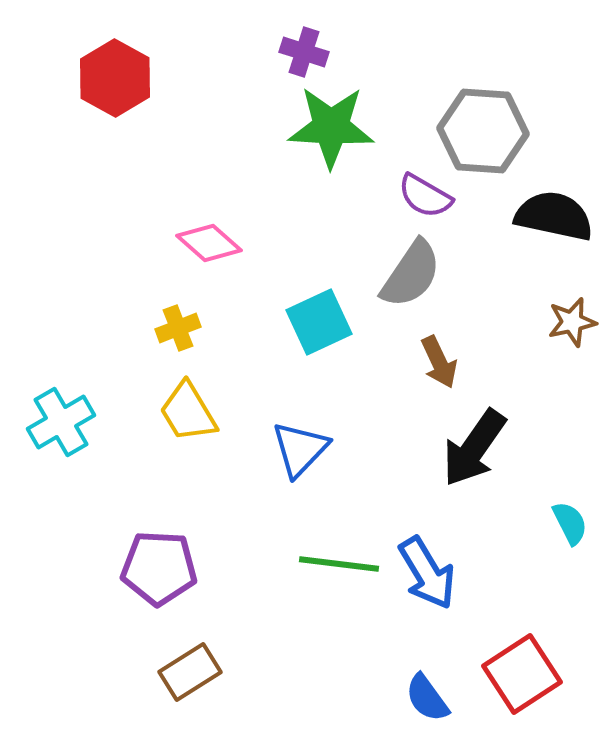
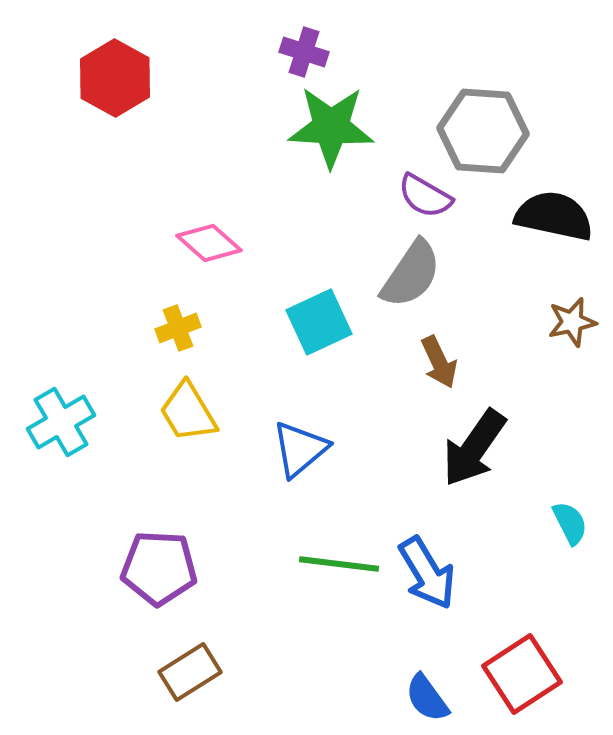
blue triangle: rotated 6 degrees clockwise
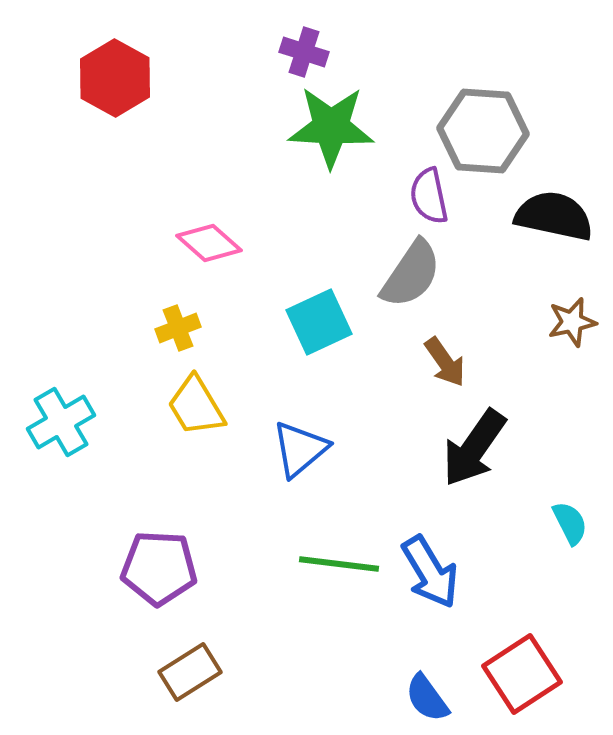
purple semicircle: moved 4 px right; rotated 48 degrees clockwise
brown arrow: moved 6 px right; rotated 10 degrees counterclockwise
yellow trapezoid: moved 8 px right, 6 px up
blue arrow: moved 3 px right, 1 px up
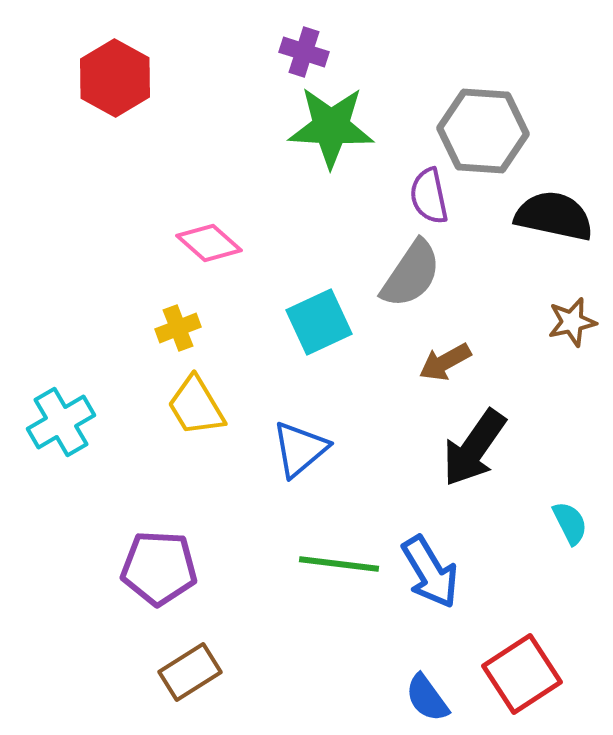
brown arrow: rotated 96 degrees clockwise
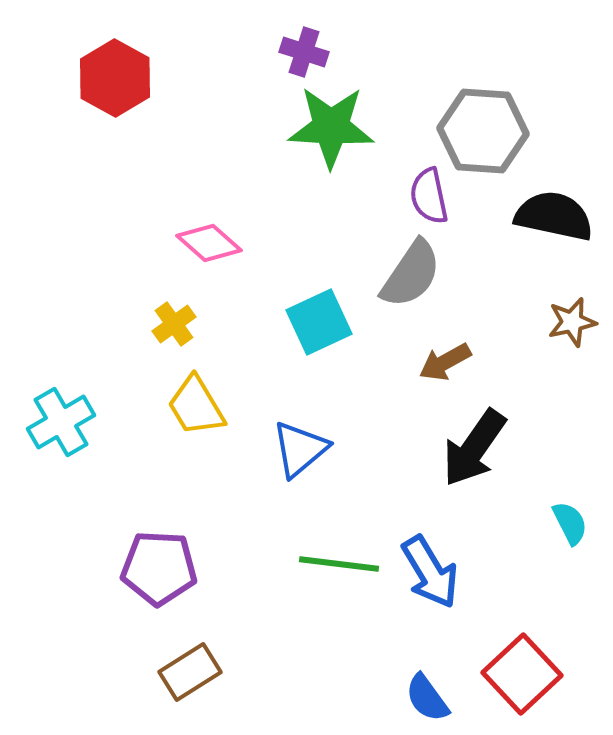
yellow cross: moved 4 px left, 4 px up; rotated 15 degrees counterclockwise
red square: rotated 10 degrees counterclockwise
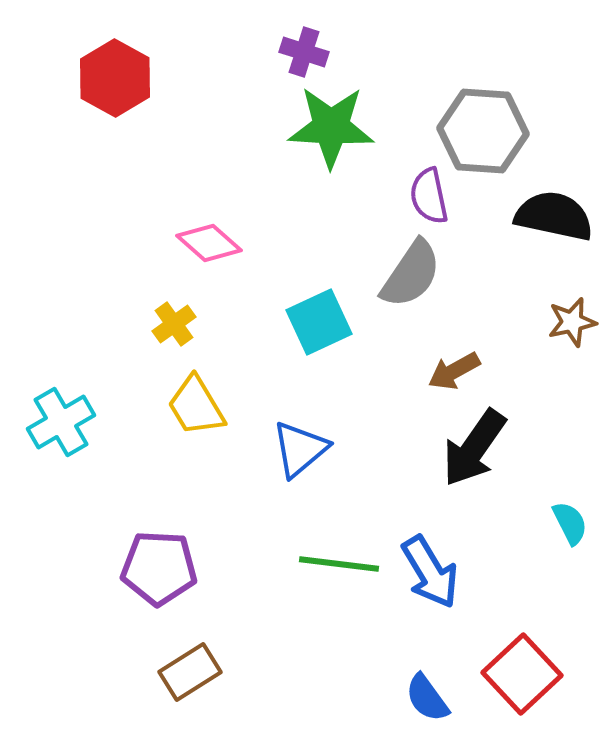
brown arrow: moved 9 px right, 9 px down
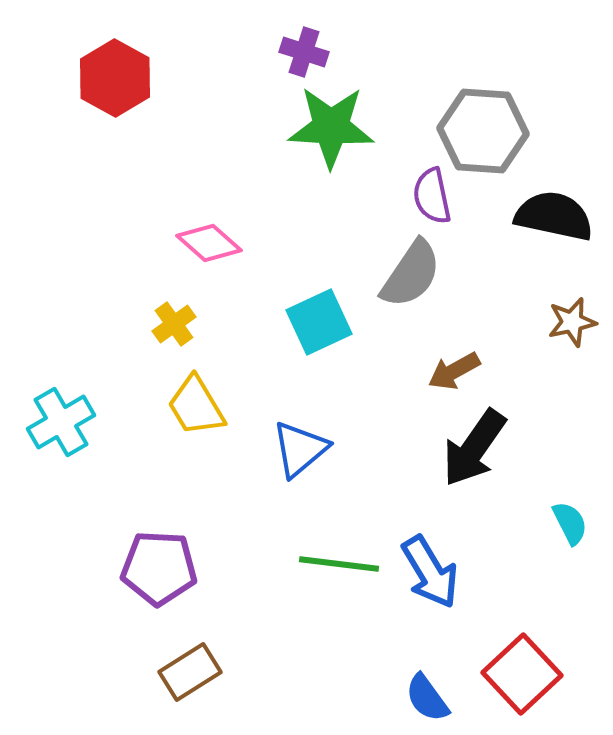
purple semicircle: moved 3 px right
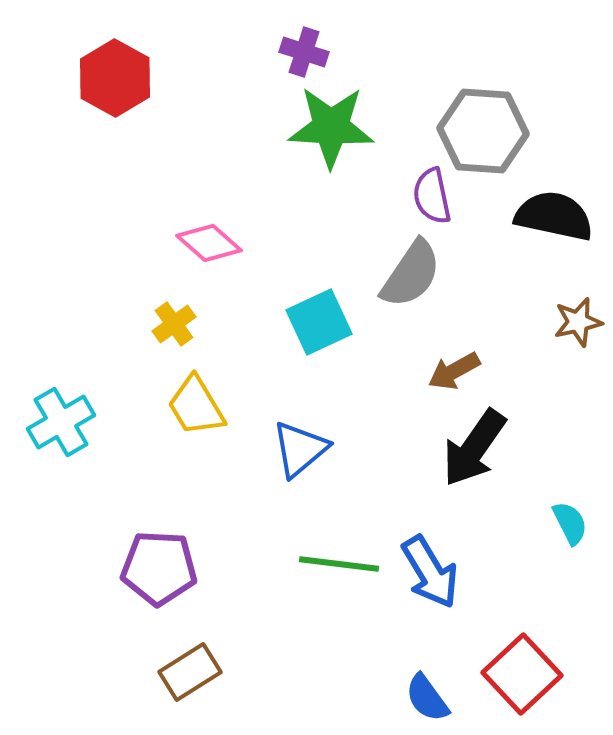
brown star: moved 6 px right
